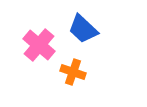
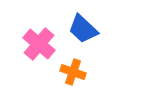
pink cross: moved 1 px up
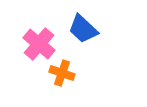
orange cross: moved 11 px left, 1 px down
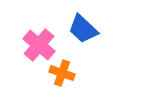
pink cross: moved 1 px down
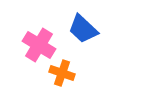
pink cross: rotated 8 degrees counterclockwise
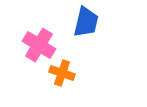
blue trapezoid: moved 3 px right, 7 px up; rotated 120 degrees counterclockwise
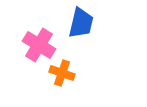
blue trapezoid: moved 5 px left, 1 px down
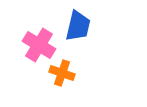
blue trapezoid: moved 3 px left, 3 px down
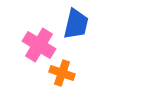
blue trapezoid: moved 2 px left, 2 px up
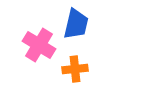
orange cross: moved 13 px right, 4 px up; rotated 25 degrees counterclockwise
